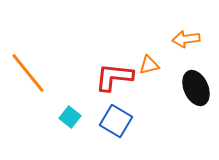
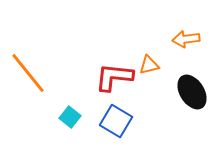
black ellipse: moved 4 px left, 4 px down; rotated 8 degrees counterclockwise
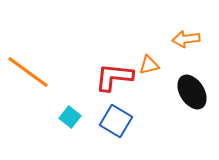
orange line: moved 1 px up; rotated 15 degrees counterclockwise
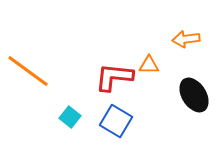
orange triangle: rotated 15 degrees clockwise
orange line: moved 1 px up
black ellipse: moved 2 px right, 3 px down
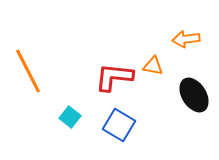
orange triangle: moved 4 px right, 1 px down; rotated 10 degrees clockwise
orange line: rotated 27 degrees clockwise
blue square: moved 3 px right, 4 px down
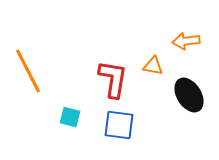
orange arrow: moved 2 px down
red L-shape: moved 1 px left, 2 px down; rotated 93 degrees clockwise
black ellipse: moved 5 px left
cyan square: rotated 25 degrees counterclockwise
blue square: rotated 24 degrees counterclockwise
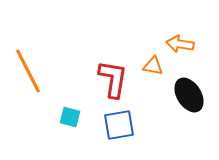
orange arrow: moved 6 px left, 3 px down; rotated 16 degrees clockwise
blue square: rotated 16 degrees counterclockwise
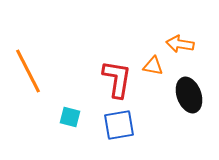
red L-shape: moved 4 px right
black ellipse: rotated 12 degrees clockwise
